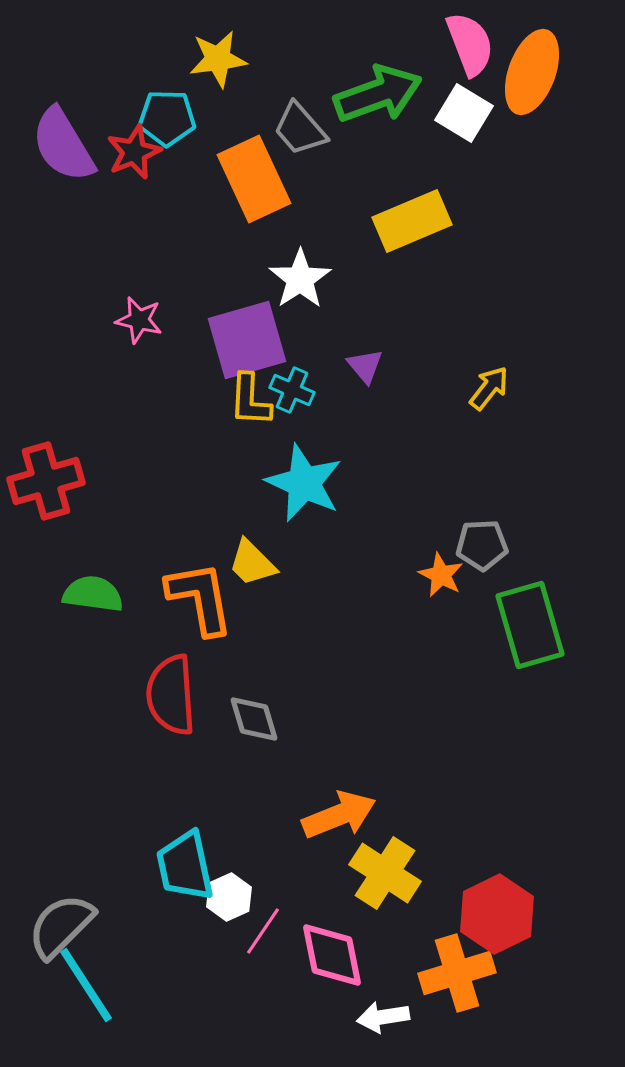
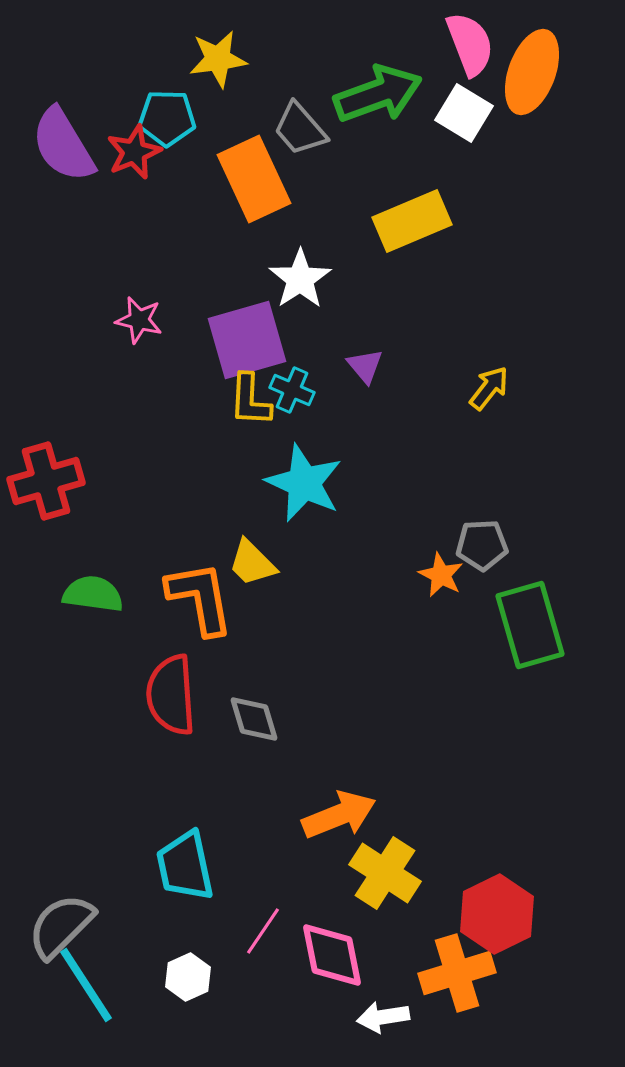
white hexagon: moved 41 px left, 80 px down
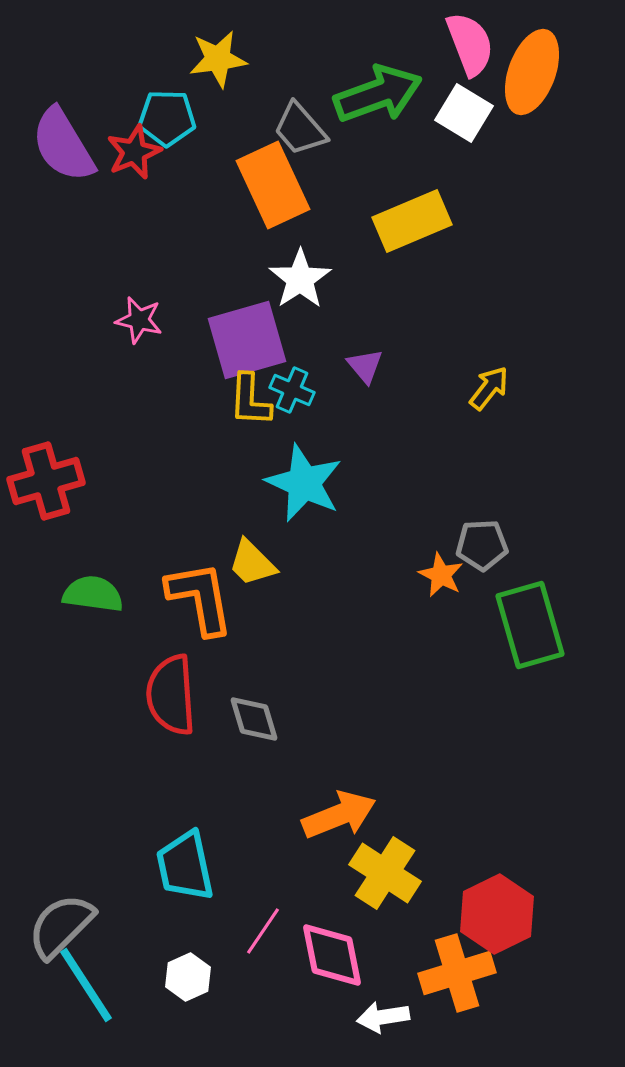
orange rectangle: moved 19 px right, 6 px down
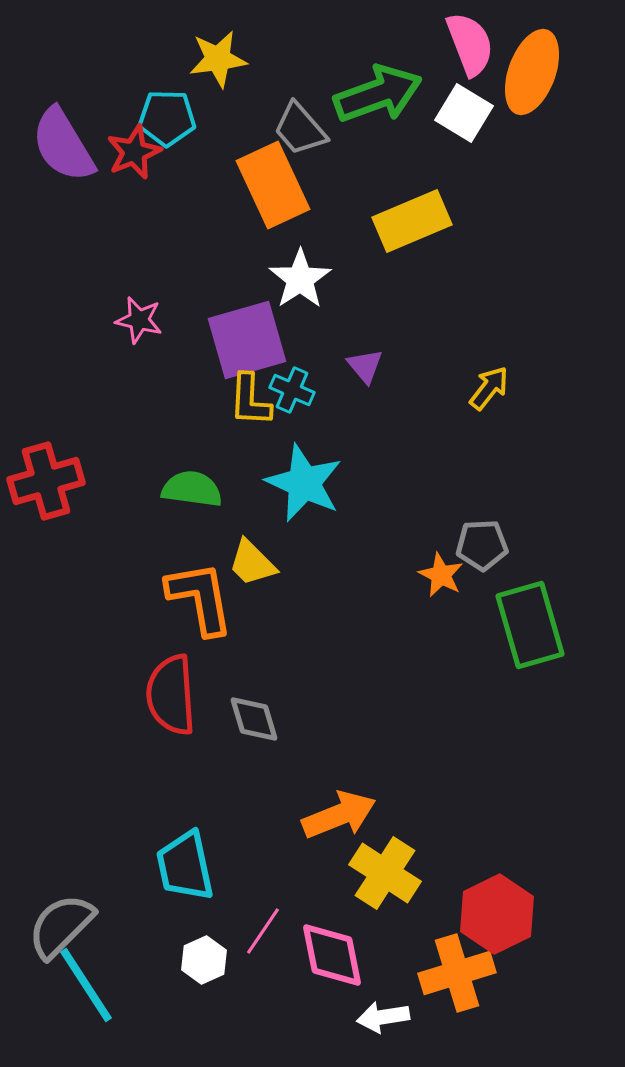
green semicircle: moved 99 px right, 105 px up
white hexagon: moved 16 px right, 17 px up
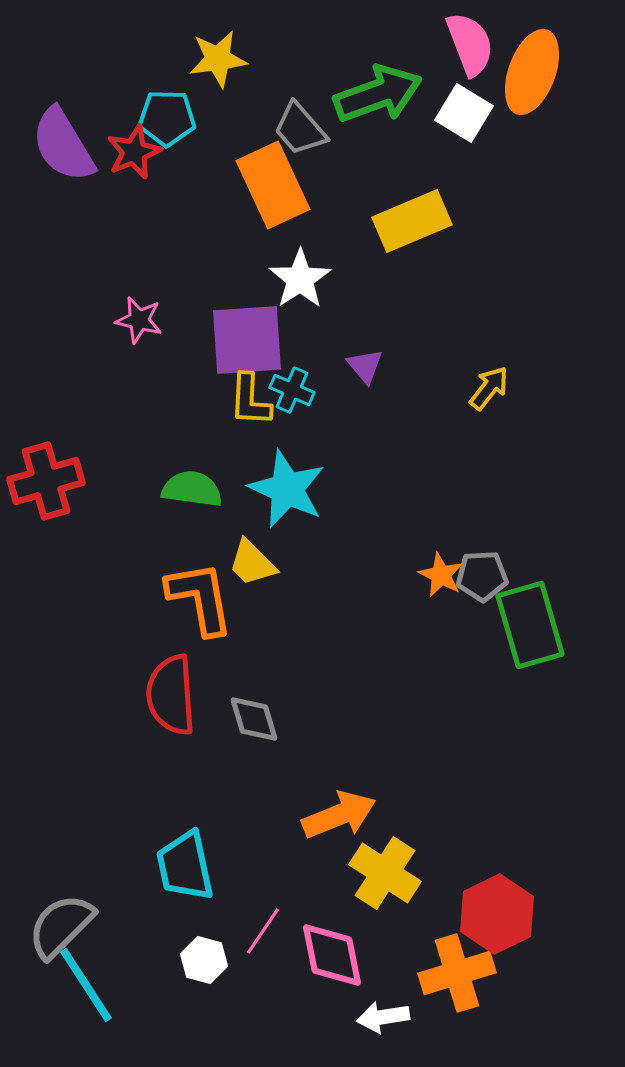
purple square: rotated 12 degrees clockwise
cyan star: moved 17 px left, 6 px down
gray pentagon: moved 31 px down
white hexagon: rotated 21 degrees counterclockwise
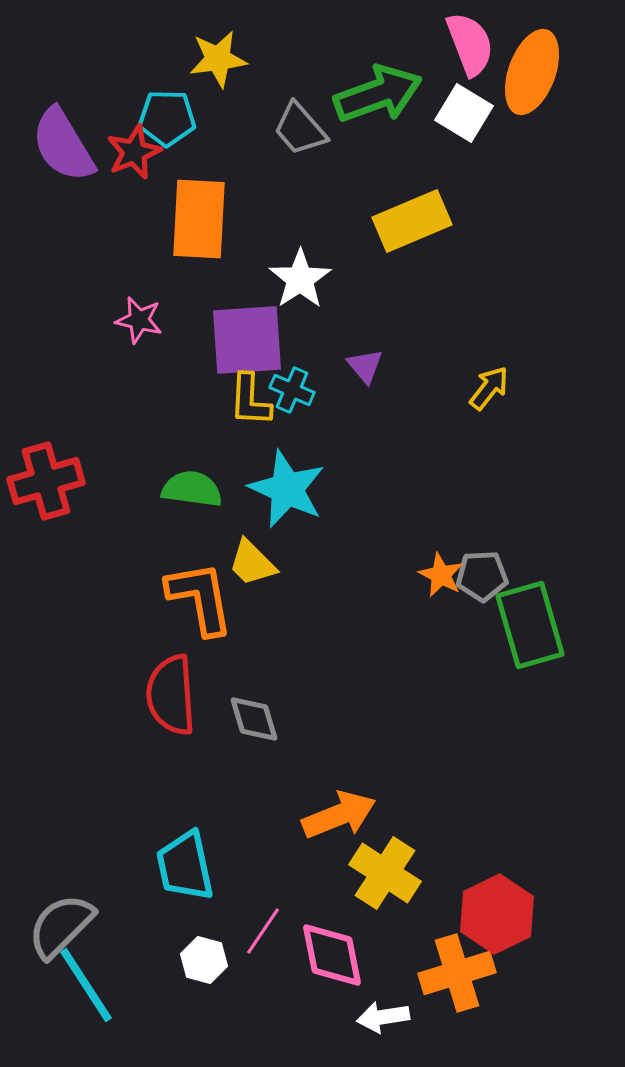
orange rectangle: moved 74 px left, 34 px down; rotated 28 degrees clockwise
